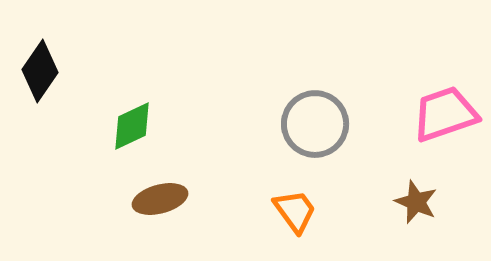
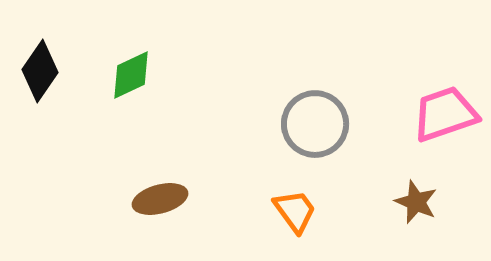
green diamond: moved 1 px left, 51 px up
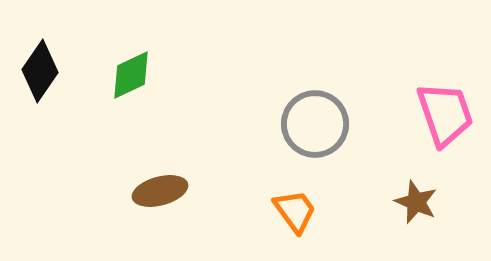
pink trapezoid: rotated 90 degrees clockwise
brown ellipse: moved 8 px up
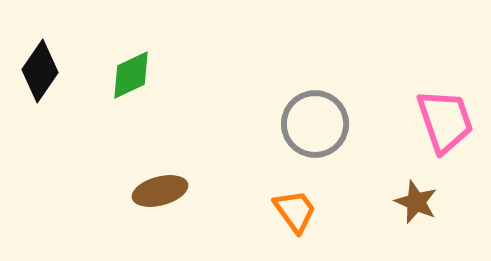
pink trapezoid: moved 7 px down
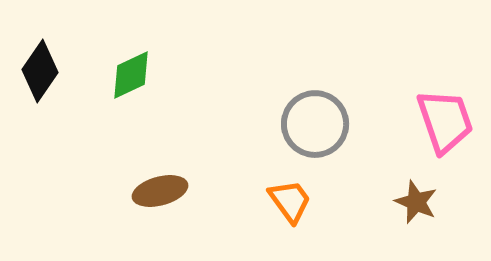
orange trapezoid: moved 5 px left, 10 px up
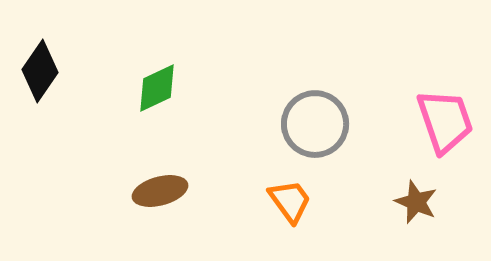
green diamond: moved 26 px right, 13 px down
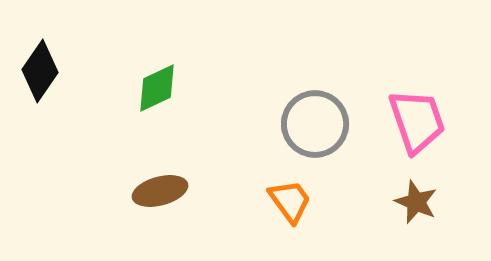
pink trapezoid: moved 28 px left
